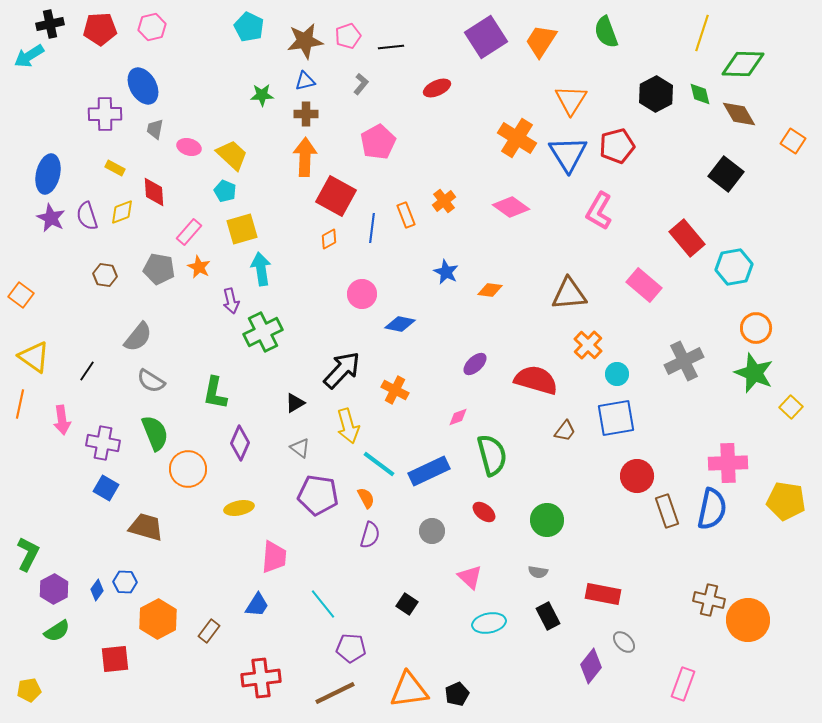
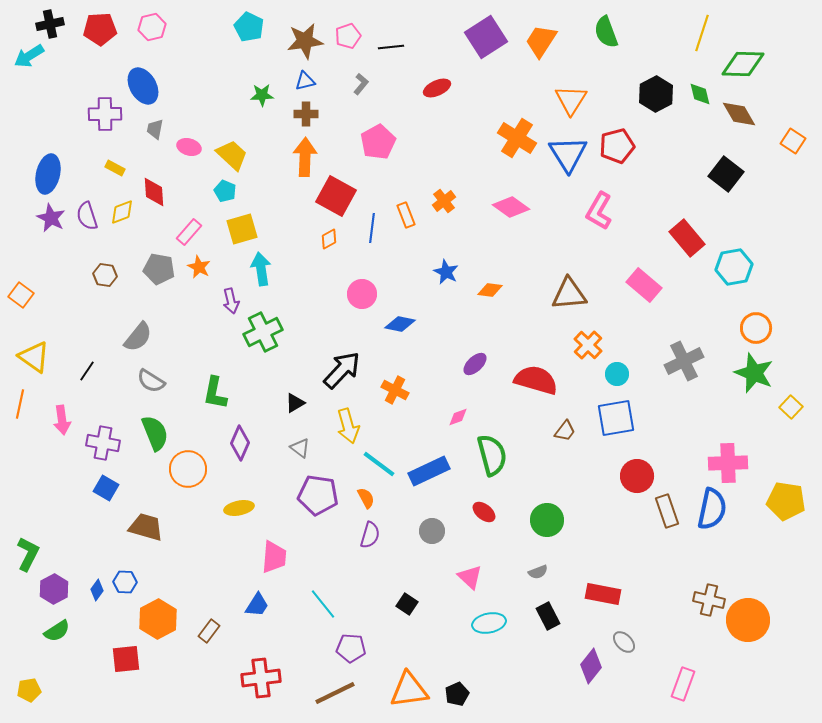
gray semicircle at (538, 572): rotated 30 degrees counterclockwise
red square at (115, 659): moved 11 px right
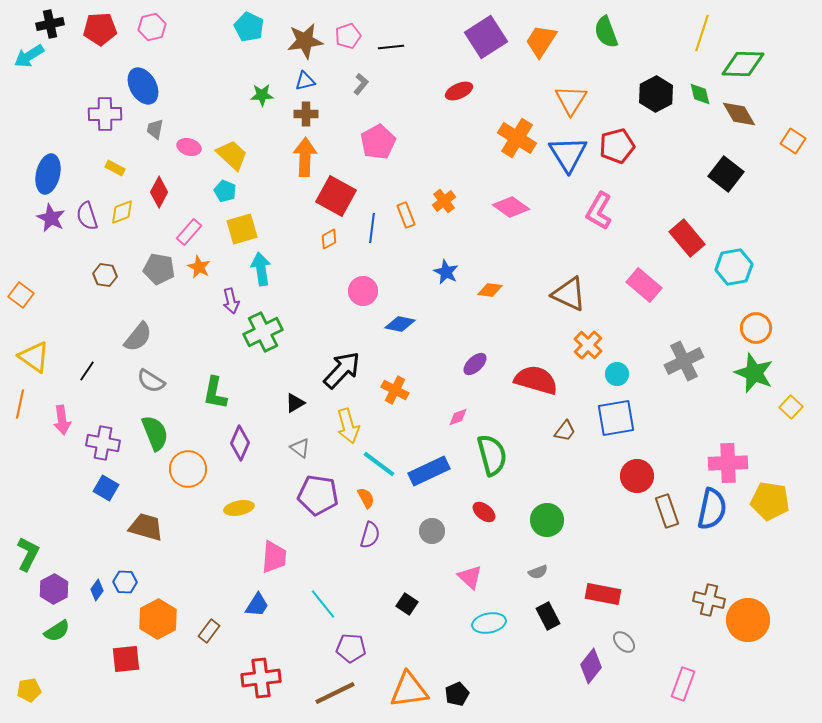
red ellipse at (437, 88): moved 22 px right, 3 px down
red diamond at (154, 192): moved 5 px right; rotated 32 degrees clockwise
pink circle at (362, 294): moved 1 px right, 3 px up
brown triangle at (569, 294): rotated 30 degrees clockwise
yellow pentagon at (786, 501): moved 16 px left
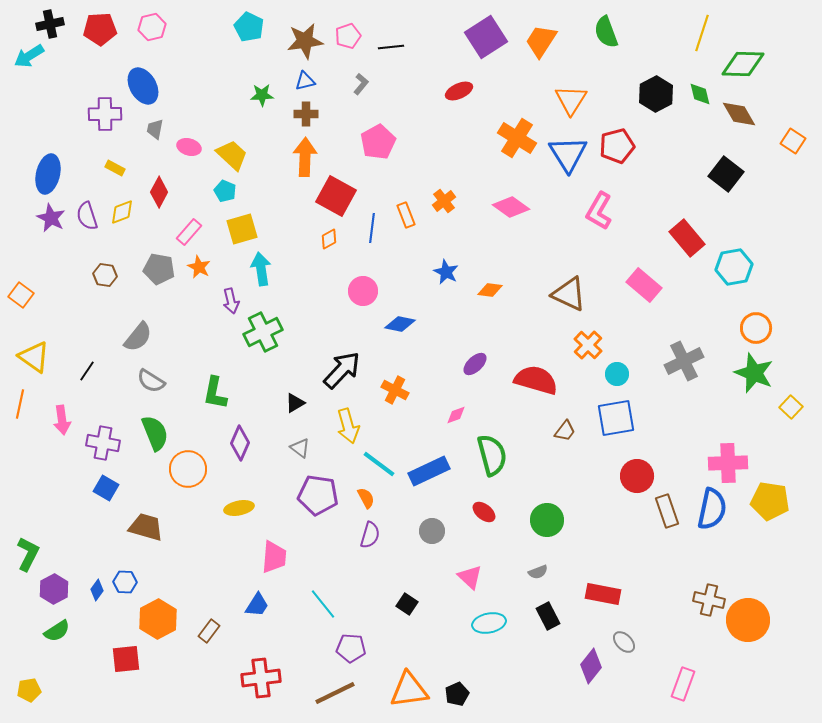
pink diamond at (458, 417): moved 2 px left, 2 px up
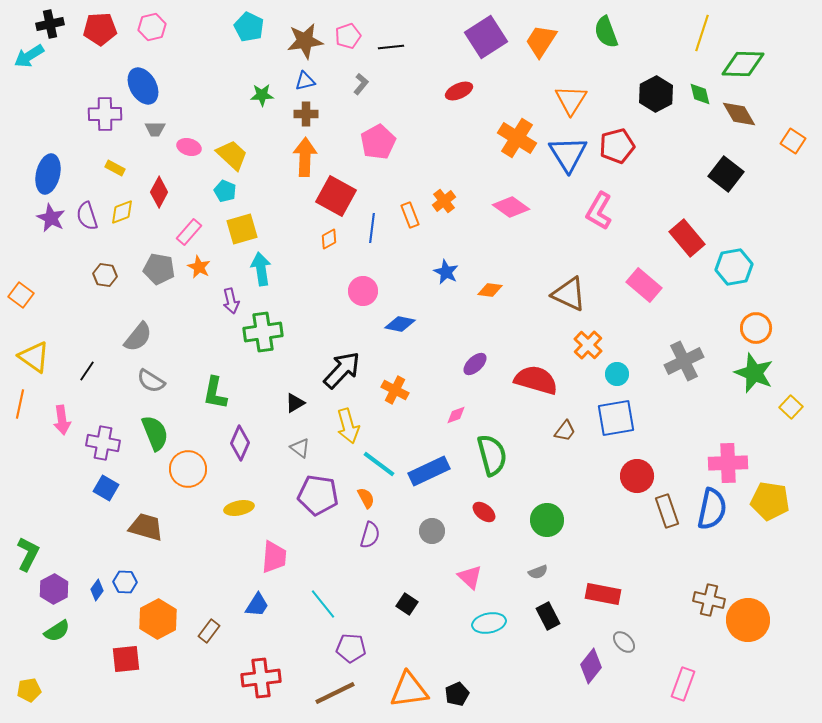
gray trapezoid at (155, 129): rotated 100 degrees counterclockwise
orange rectangle at (406, 215): moved 4 px right
green cross at (263, 332): rotated 18 degrees clockwise
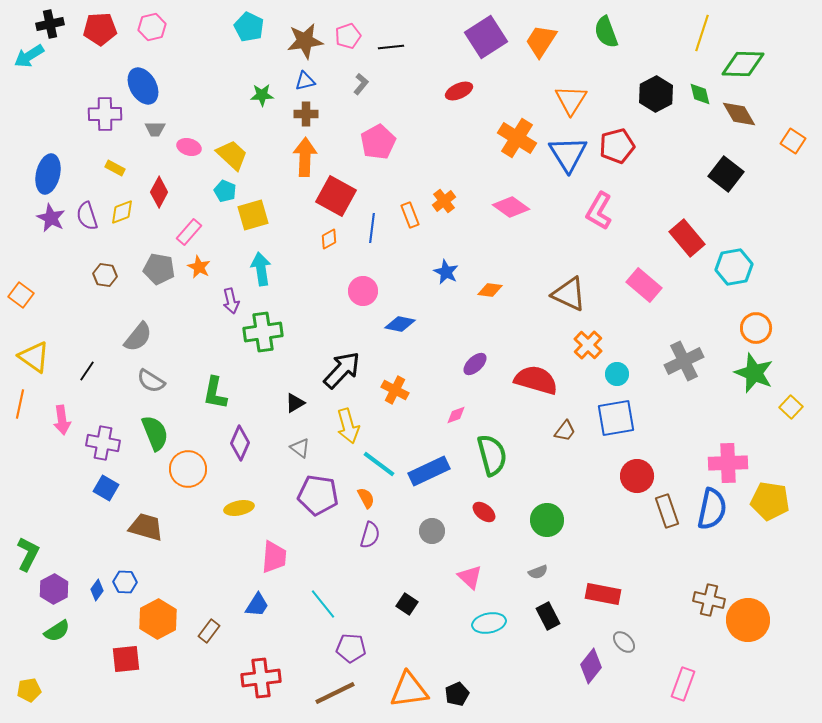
yellow square at (242, 229): moved 11 px right, 14 px up
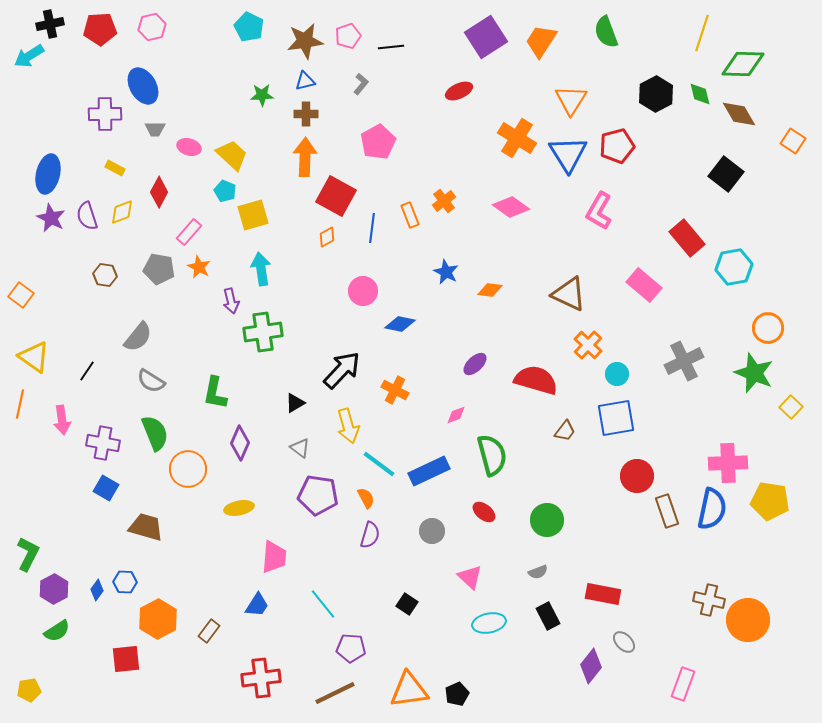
orange diamond at (329, 239): moved 2 px left, 2 px up
orange circle at (756, 328): moved 12 px right
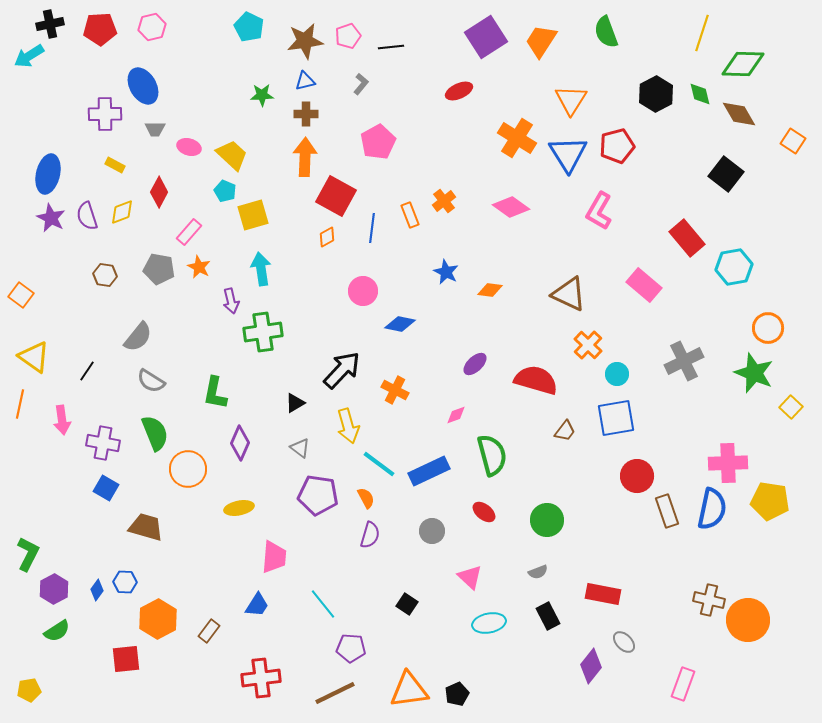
yellow rectangle at (115, 168): moved 3 px up
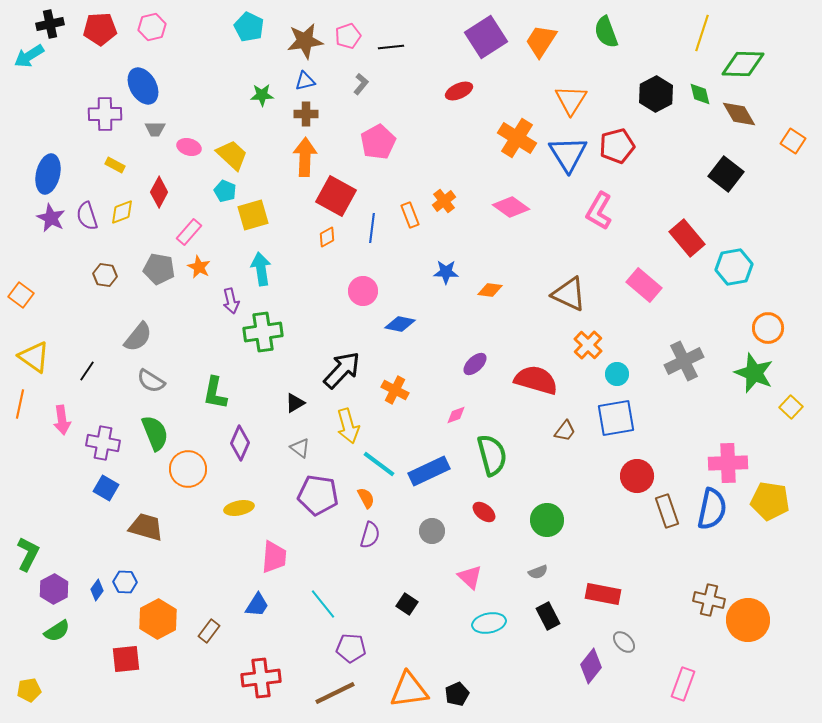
blue star at (446, 272): rotated 25 degrees counterclockwise
